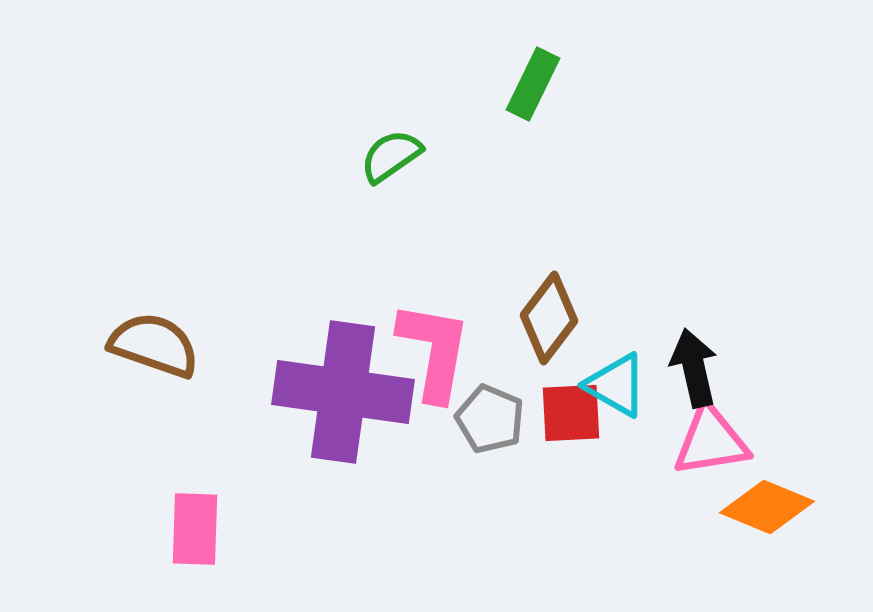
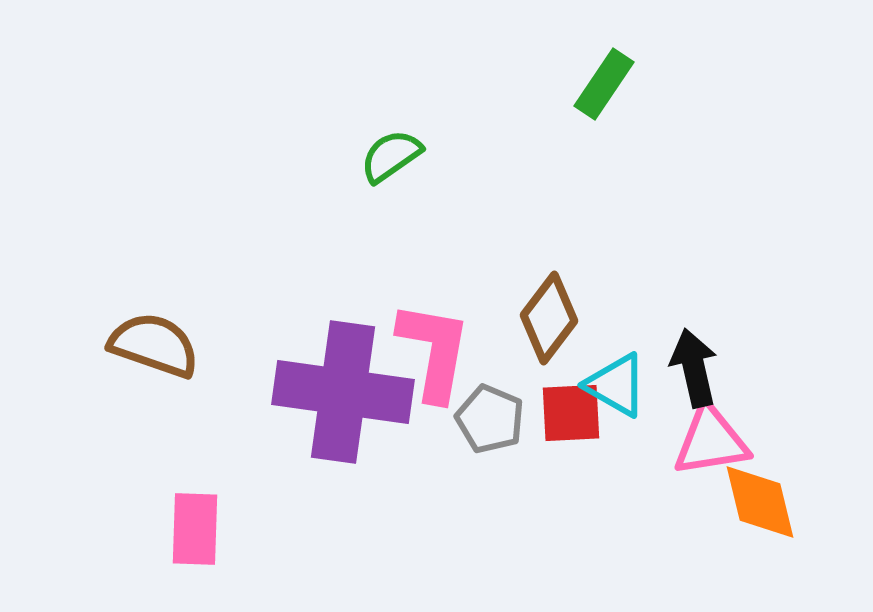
green rectangle: moved 71 px right; rotated 8 degrees clockwise
orange diamond: moved 7 px left, 5 px up; rotated 54 degrees clockwise
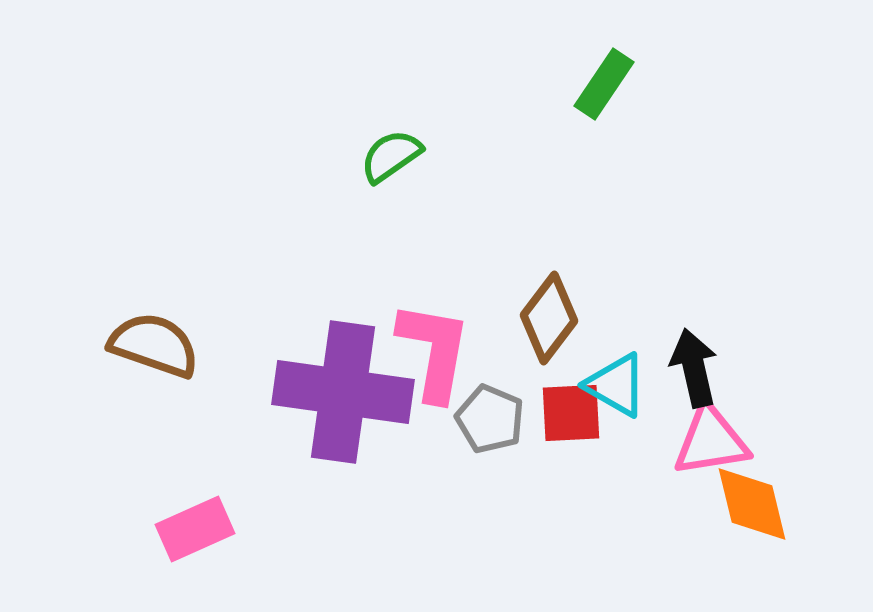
orange diamond: moved 8 px left, 2 px down
pink rectangle: rotated 64 degrees clockwise
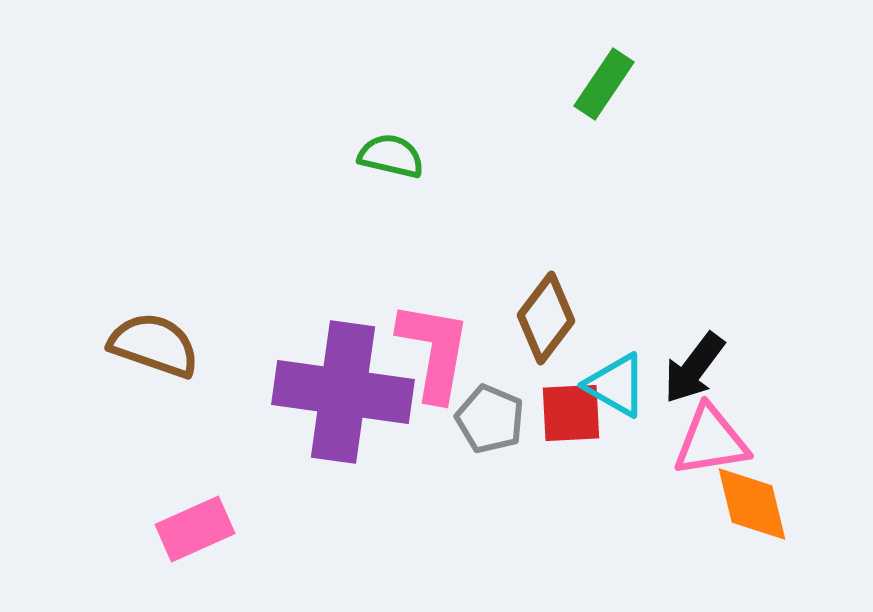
green semicircle: rotated 48 degrees clockwise
brown diamond: moved 3 px left
black arrow: rotated 130 degrees counterclockwise
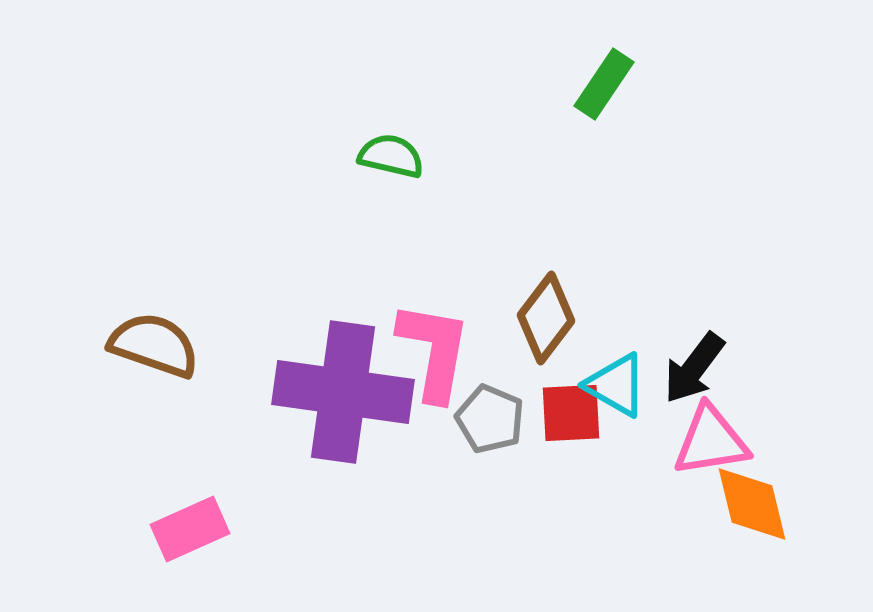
pink rectangle: moved 5 px left
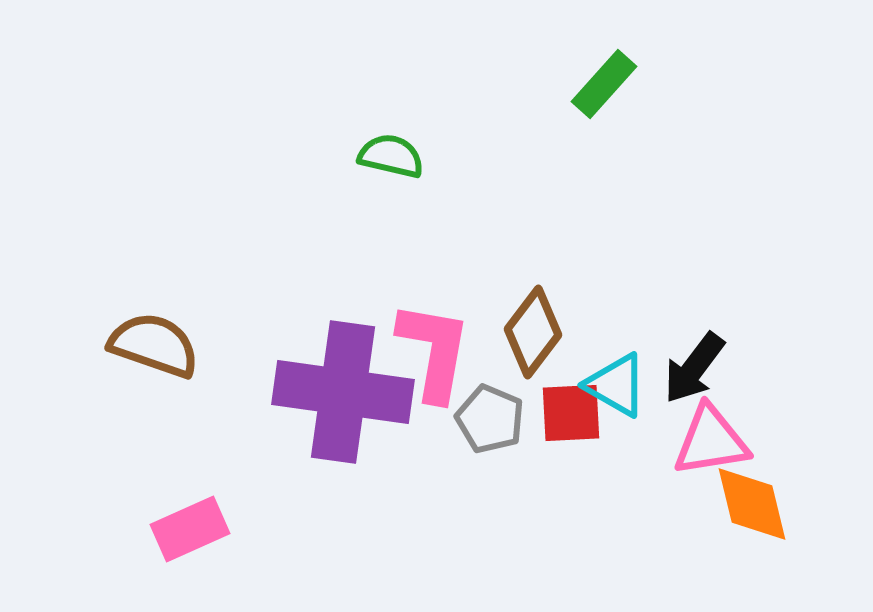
green rectangle: rotated 8 degrees clockwise
brown diamond: moved 13 px left, 14 px down
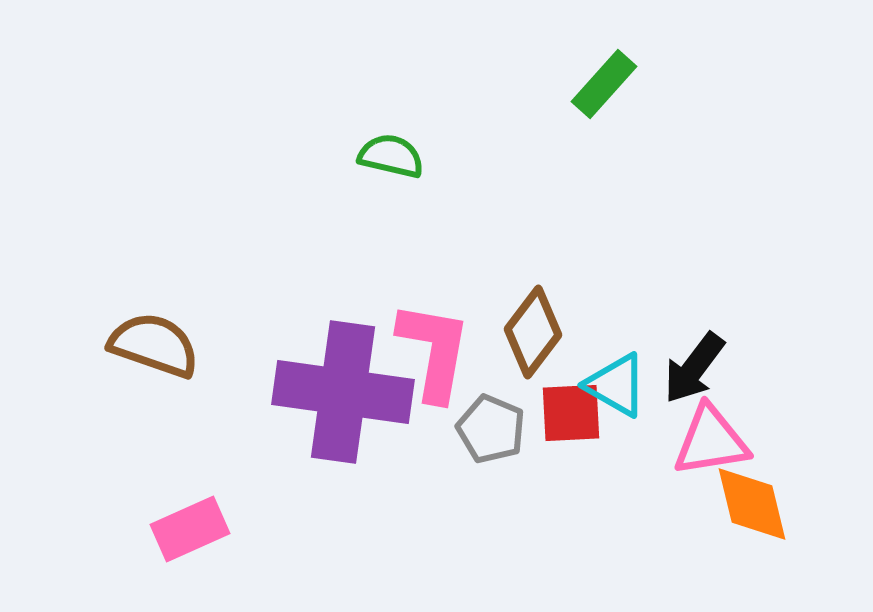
gray pentagon: moved 1 px right, 10 px down
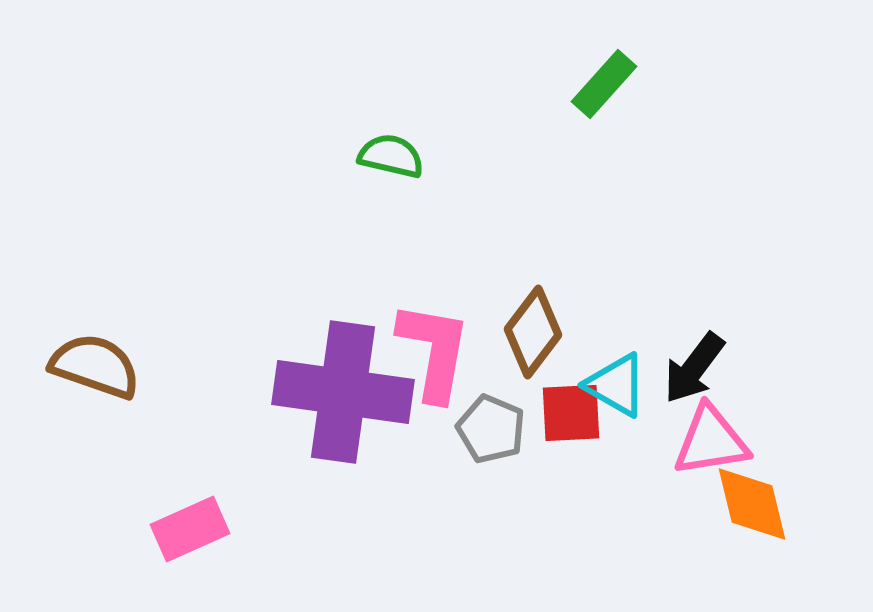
brown semicircle: moved 59 px left, 21 px down
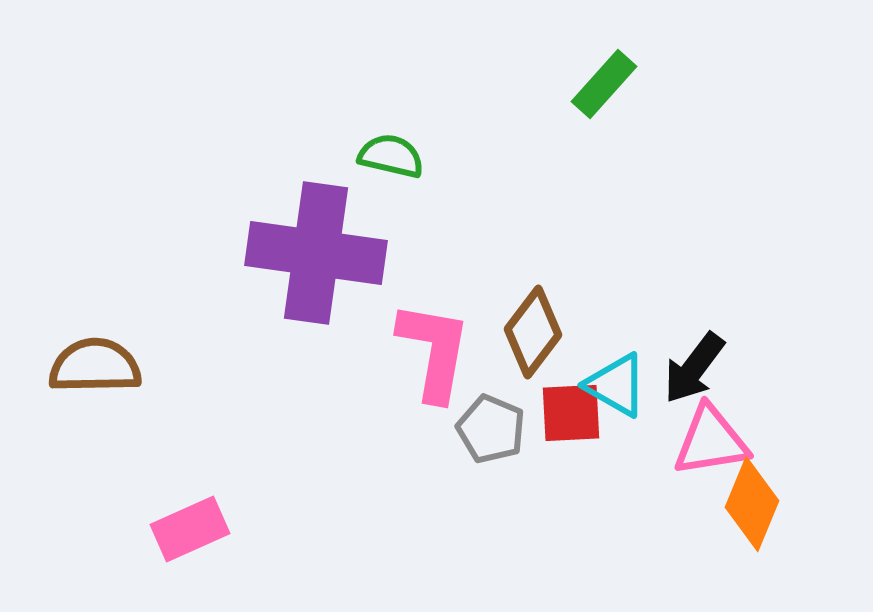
brown semicircle: rotated 20 degrees counterclockwise
purple cross: moved 27 px left, 139 px up
orange diamond: rotated 36 degrees clockwise
